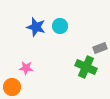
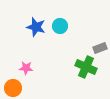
orange circle: moved 1 px right, 1 px down
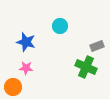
blue star: moved 10 px left, 15 px down
gray rectangle: moved 3 px left, 2 px up
orange circle: moved 1 px up
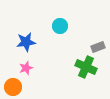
blue star: rotated 24 degrees counterclockwise
gray rectangle: moved 1 px right, 1 px down
pink star: rotated 24 degrees counterclockwise
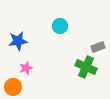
blue star: moved 8 px left, 1 px up
